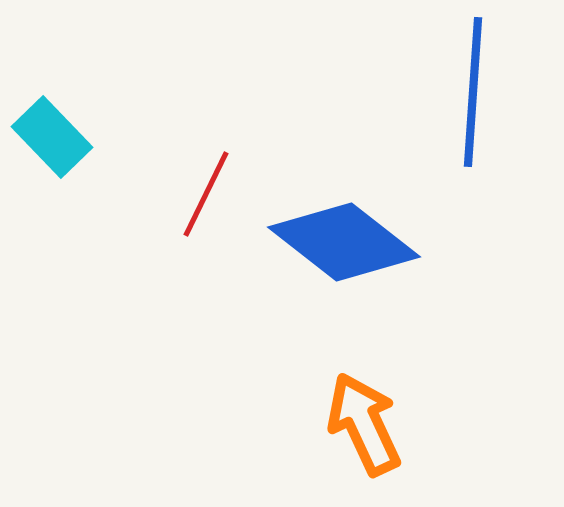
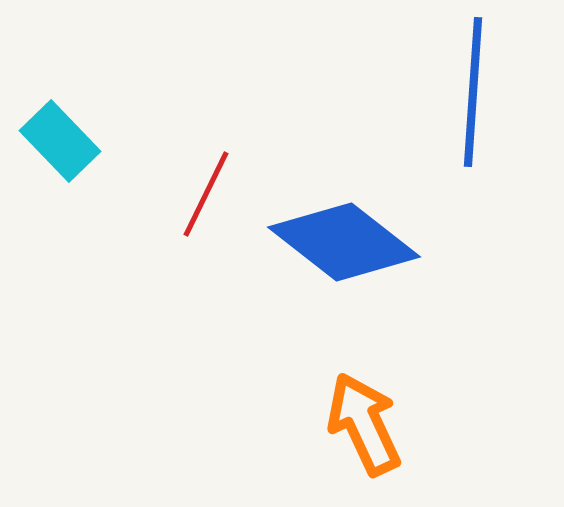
cyan rectangle: moved 8 px right, 4 px down
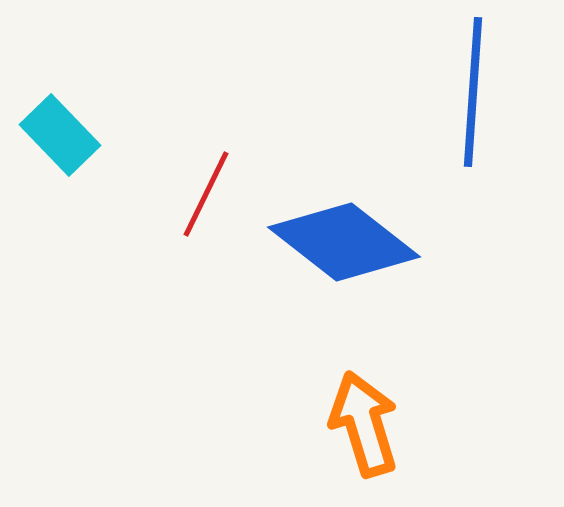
cyan rectangle: moved 6 px up
orange arrow: rotated 8 degrees clockwise
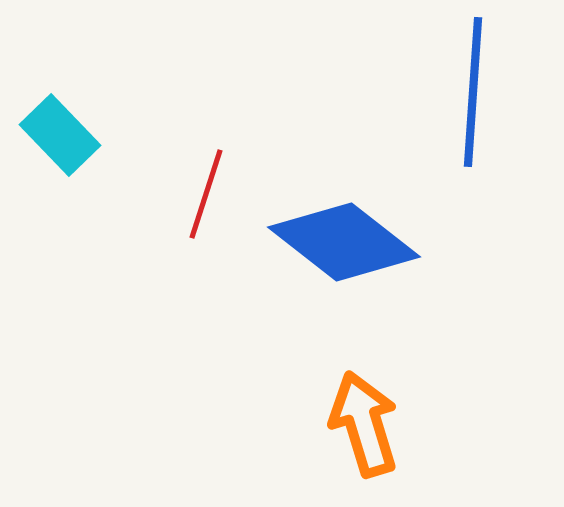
red line: rotated 8 degrees counterclockwise
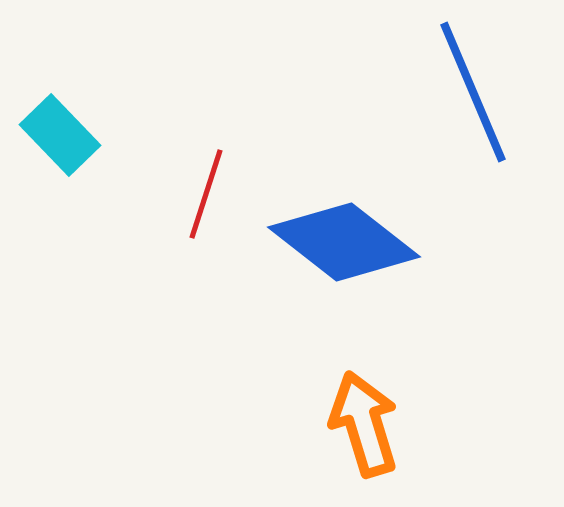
blue line: rotated 27 degrees counterclockwise
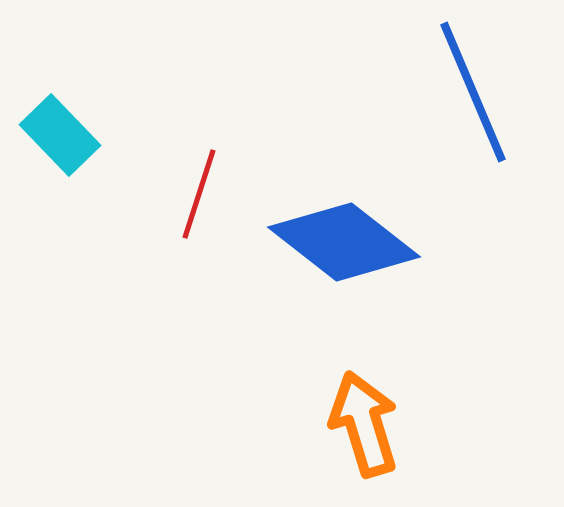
red line: moved 7 px left
